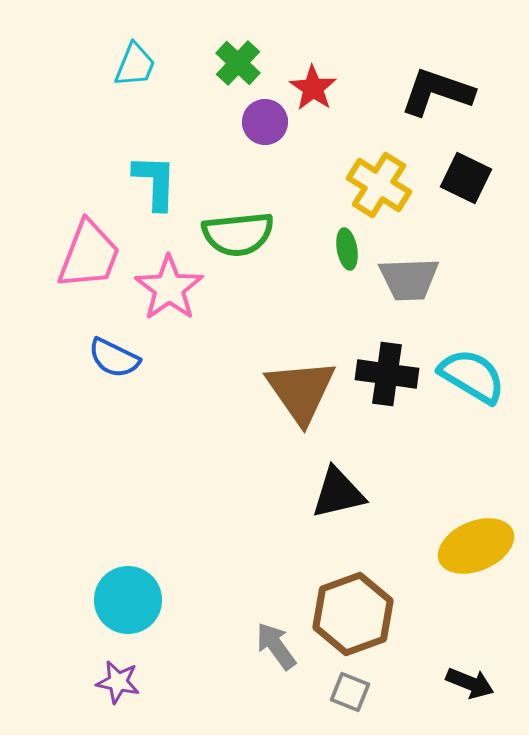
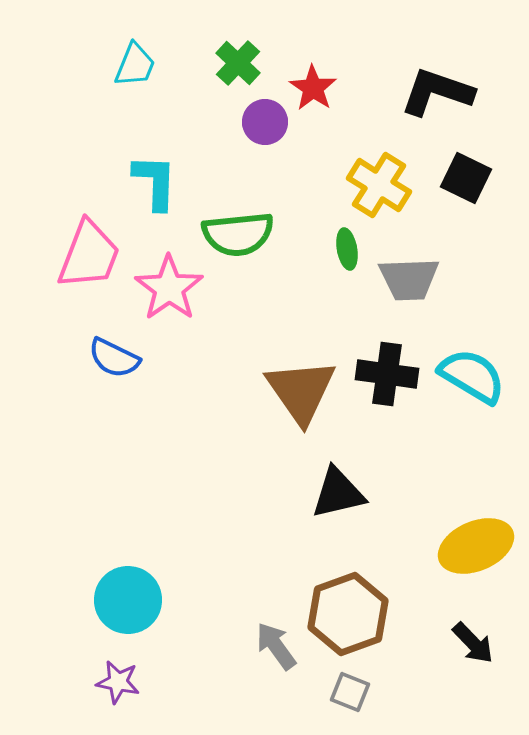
brown hexagon: moved 5 px left
black arrow: moved 3 px right, 40 px up; rotated 24 degrees clockwise
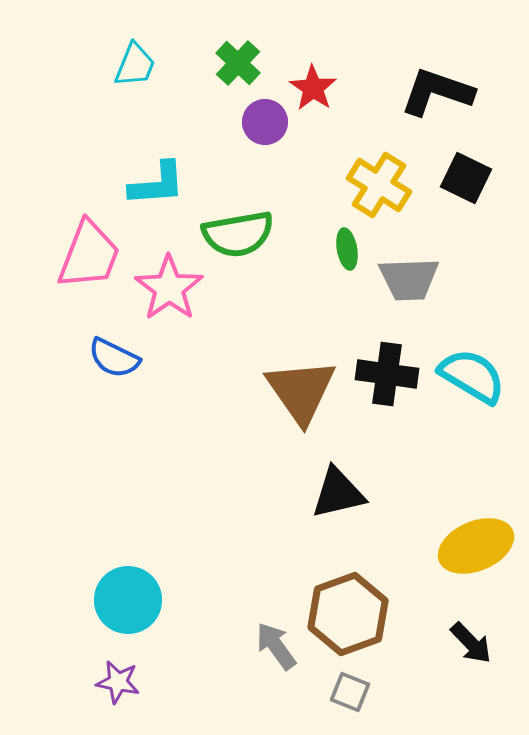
cyan L-shape: moved 2 px right, 2 px down; rotated 84 degrees clockwise
green semicircle: rotated 4 degrees counterclockwise
black arrow: moved 2 px left
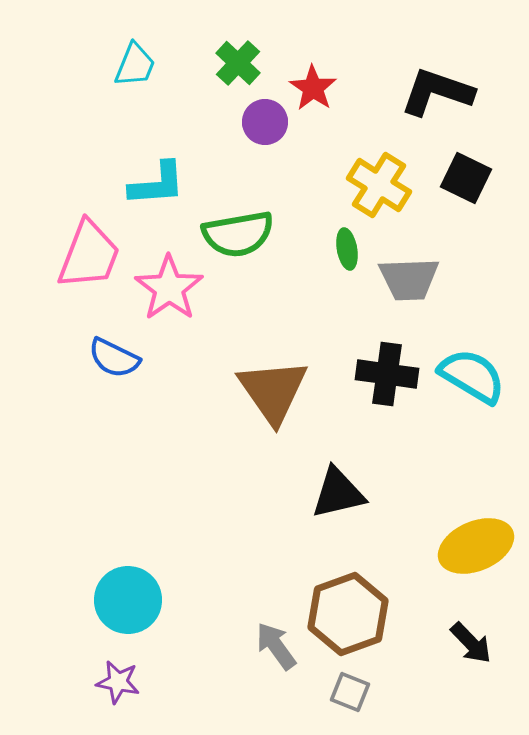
brown triangle: moved 28 px left
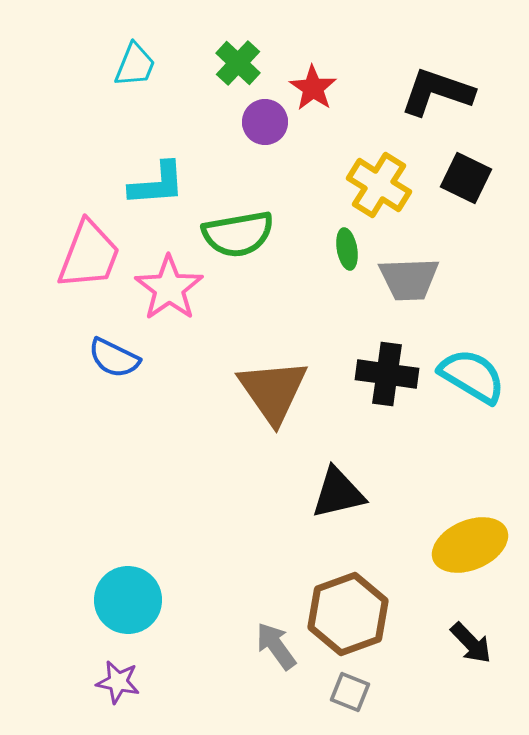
yellow ellipse: moved 6 px left, 1 px up
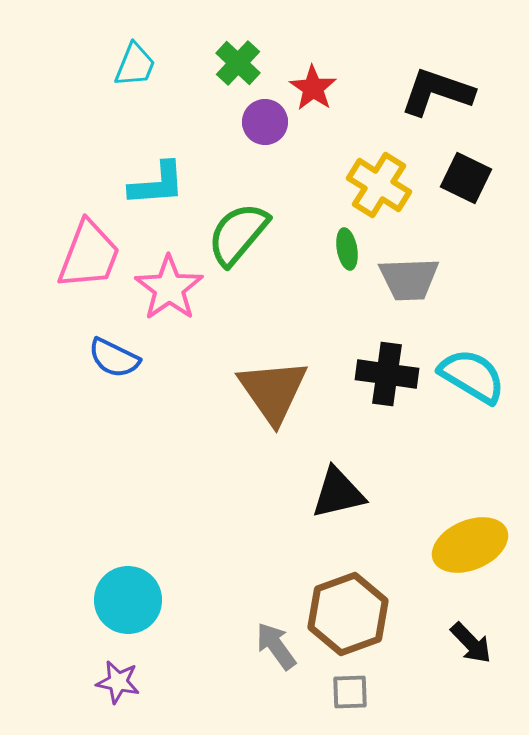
green semicircle: rotated 140 degrees clockwise
gray square: rotated 24 degrees counterclockwise
